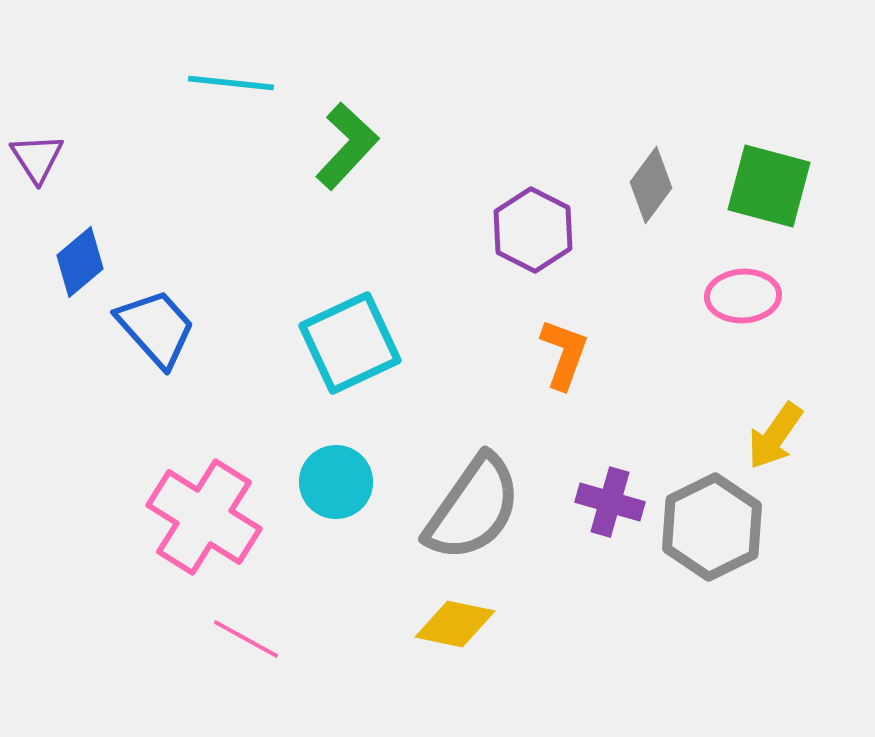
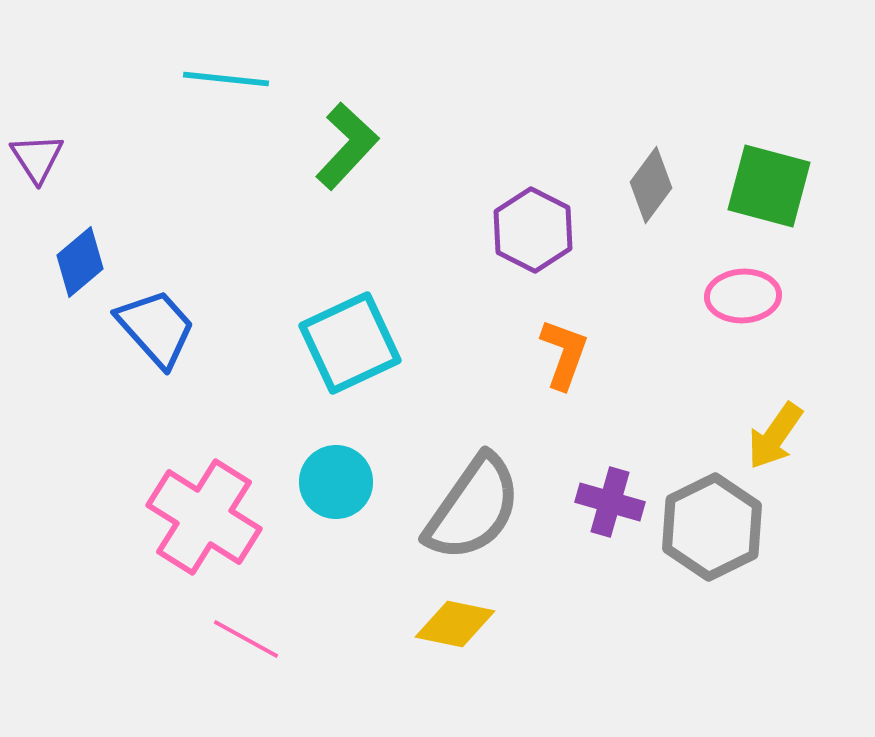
cyan line: moved 5 px left, 4 px up
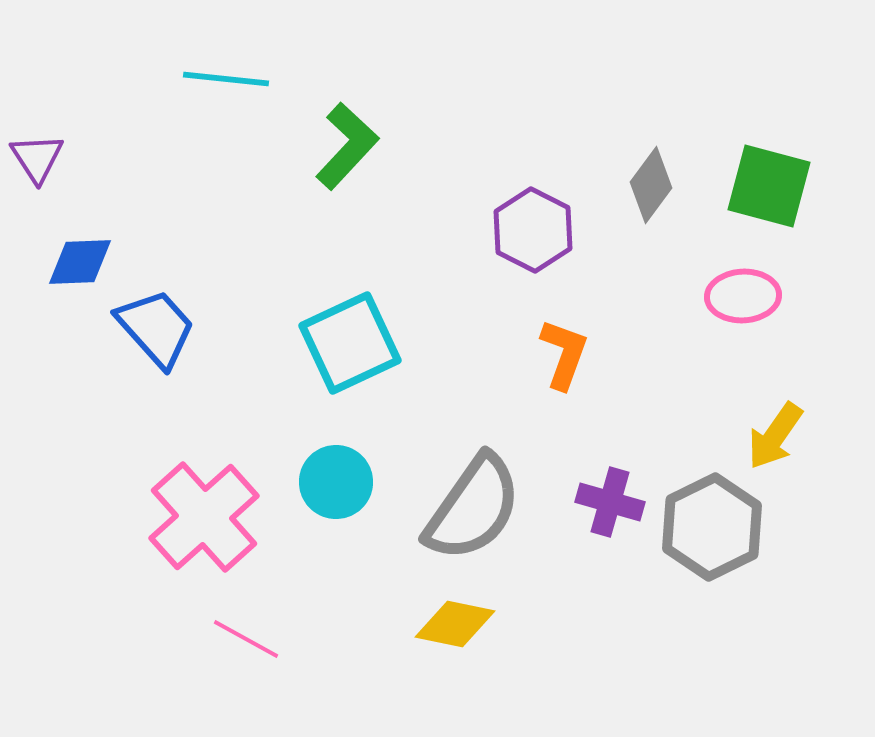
blue diamond: rotated 38 degrees clockwise
pink cross: rotated 16 degrees clockwise
